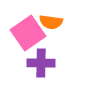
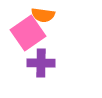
orange semicircle: moved 8 px left, 7 px up
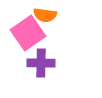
orange semicircle: moved 2 px right
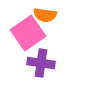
purple cross: rotated 8 degrees clockwise
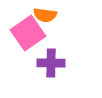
purple cross: moved 10 px right; rotated 8 degrees counterclockwise
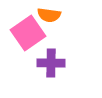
orange semicircle: moved 4 px right
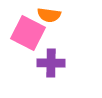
pink square: rotated 28 degrees counterclockwise
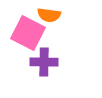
purple cross: moved 7 px left, 1 px up
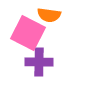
purple cross: moved 5 px left
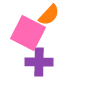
orange semicircle: rotated 55 degrees counterclockwise
